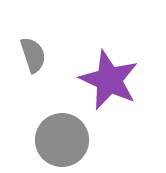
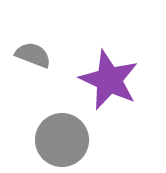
gray semicircle: rotated 51 degrees counterclockwise
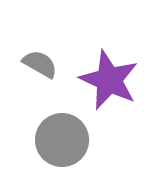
gray semicircle: moved 7 px right, 9 px down; rotated 9 degrees clockwise
